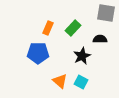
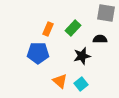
orange rectangle: moved 1 px down
black star: rotated 12 degrees clockwise
cyan square: moved 2 px down; rotated 24 degrees clockwise
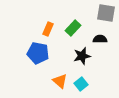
blue pentagon: rotated 10 degrees clockwise
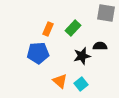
black semicircle: moved 7 px down
blue pentagon: rotated 15 degrees counterclockwise
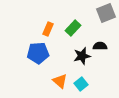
gray square: rotated 30 degrees counterclockwise
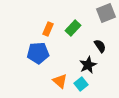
black semicircle: rotated 56 degrees clockwise
black star: moved 6 px right, 9 px down; rotated 12 degrees counterclockwise
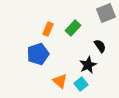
blue pentagon: moved 1 px down; rotated 15 degrees counterclockwise
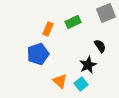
green rectangle: moved 6 px up; rotated 21 degrees clockwise
